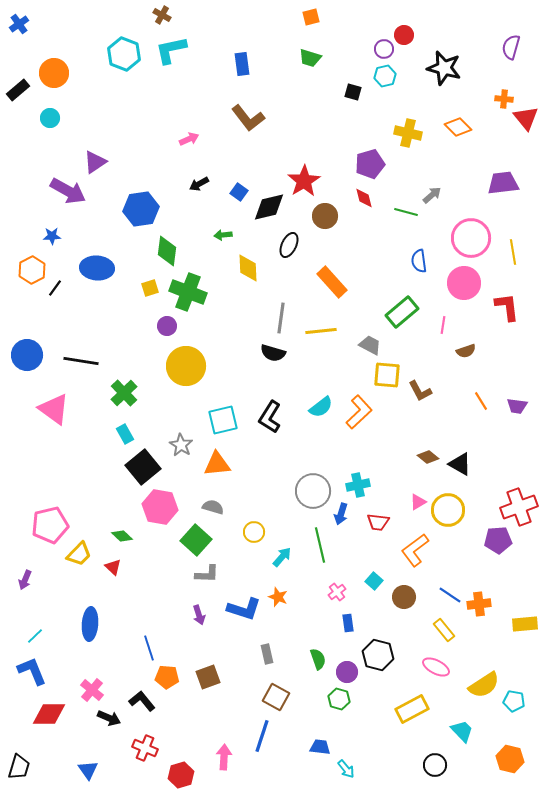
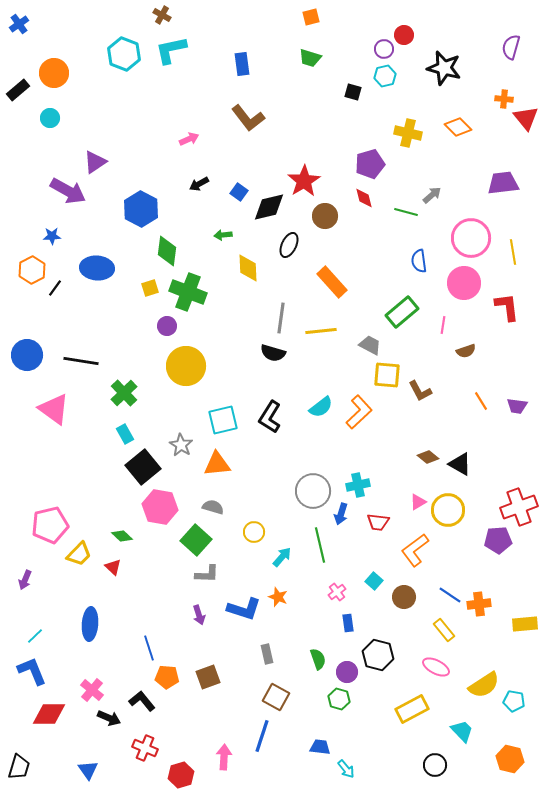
blue hexagon at (141, 209): rotated 24 degrees counterclockwise
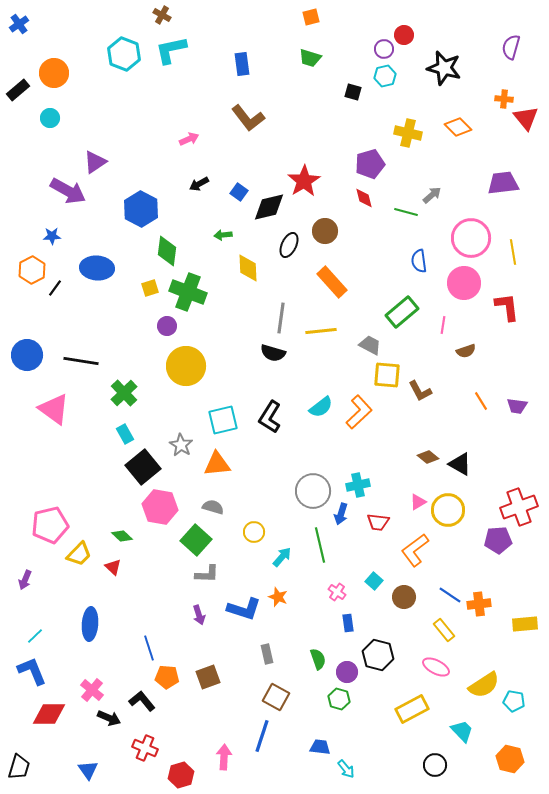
brown circle at (325, 216): moved 15 px down
pink cross at (337, 592): rotated 18 degrees counterclockwise
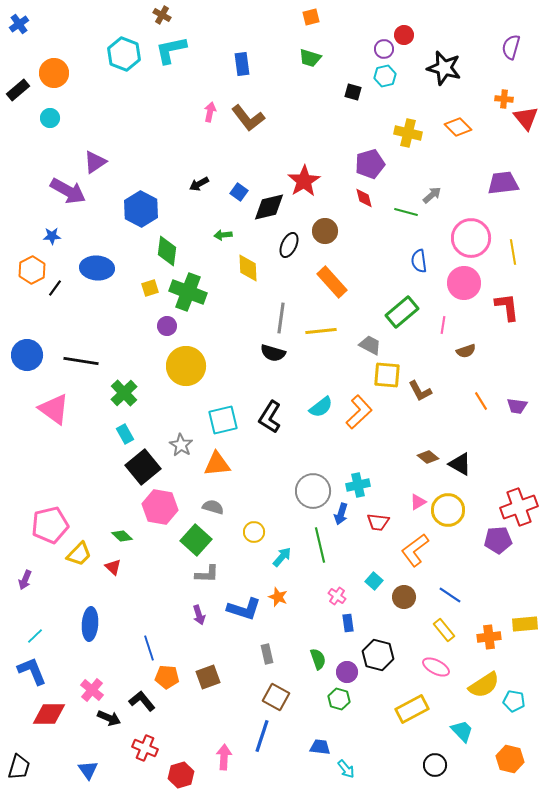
pink arrow at (189, 139): moved 21 px right, 27 px up; rotated 54 degrees counterclockwise
pink cross at (337, 592): moved 4 px down
orange cross at (479, 604): moved 10 px right, 33 px down
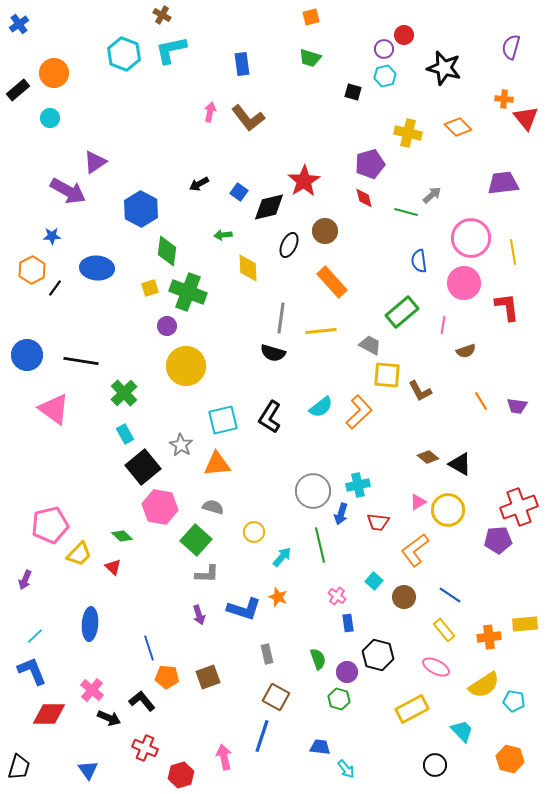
pink arrow at (224, 757): rotated 15 degrees counterclockwise
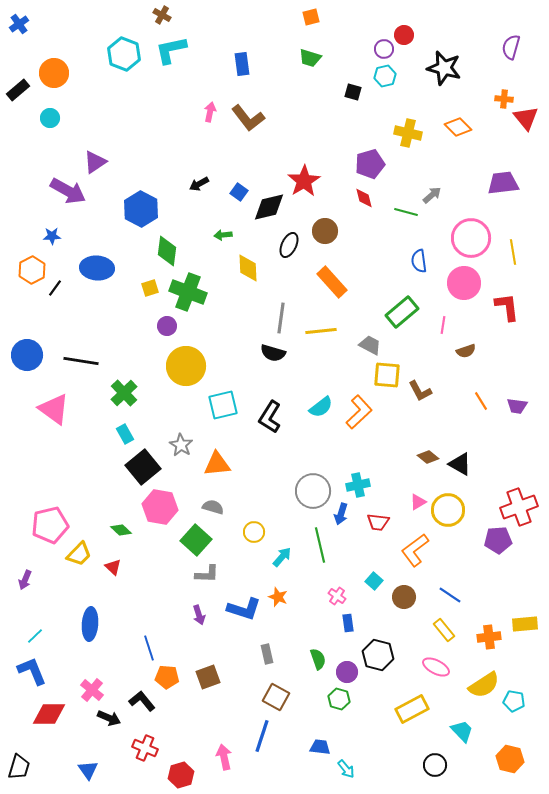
cyan square at (223, 420): moved 15 px up
green diamond at (122, 536): moved 1 px left, 6 px up
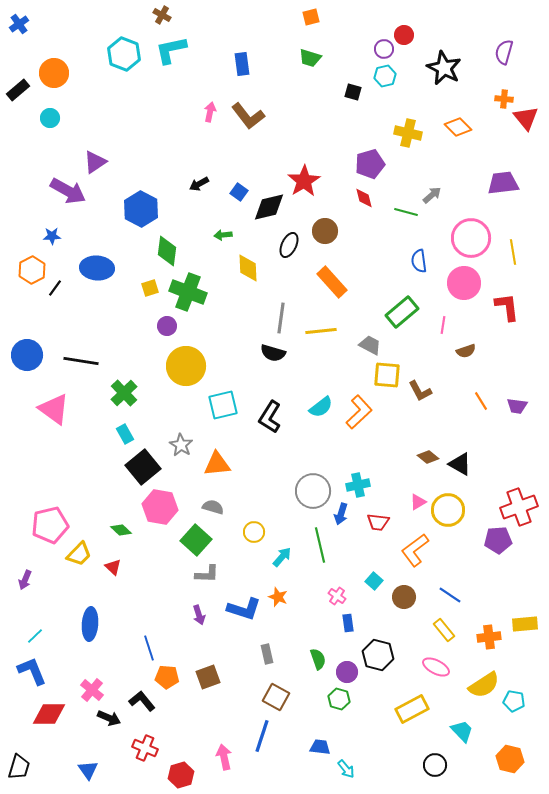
purple semicircle at (511, 47): moved 7 px left, 5 px down
black star at (444, 68): rotated 12 degrees clockwise
brown L-shape at (248, 118): moved 2 px up
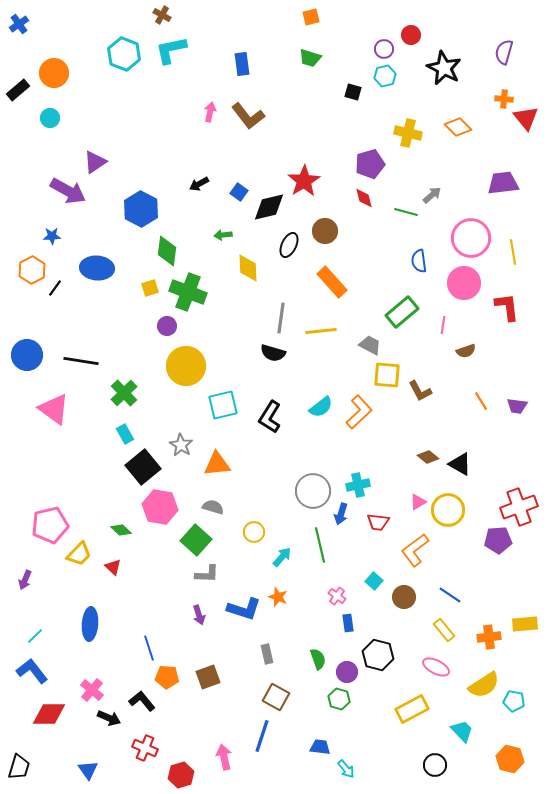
red circle at (404, 35): moved 7 px right
blue L-shape at (32, 671): rotated 16 degrees counterclockwise
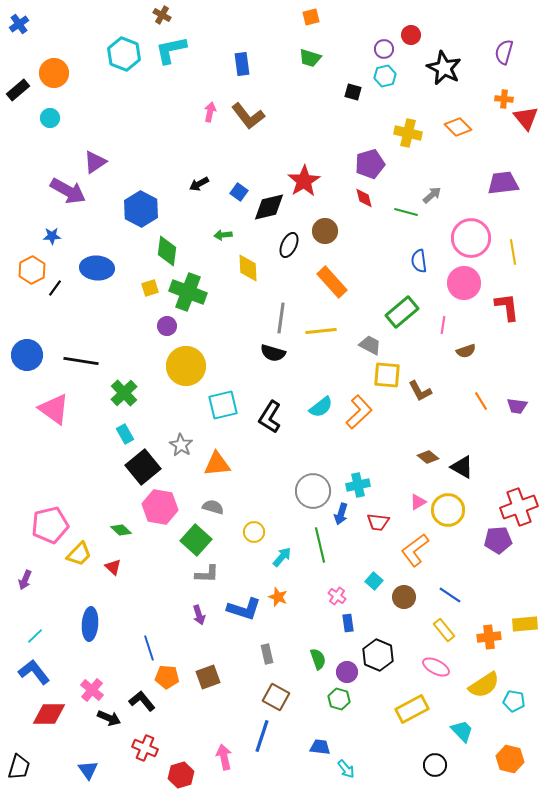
black triangle at (460, 464): moved 2 px right, 3 px down
black hexagon at (378, 655): rotated 8 degrees clockwise
blue L-shape at (32, 671): moved 2 px right, 1 px down
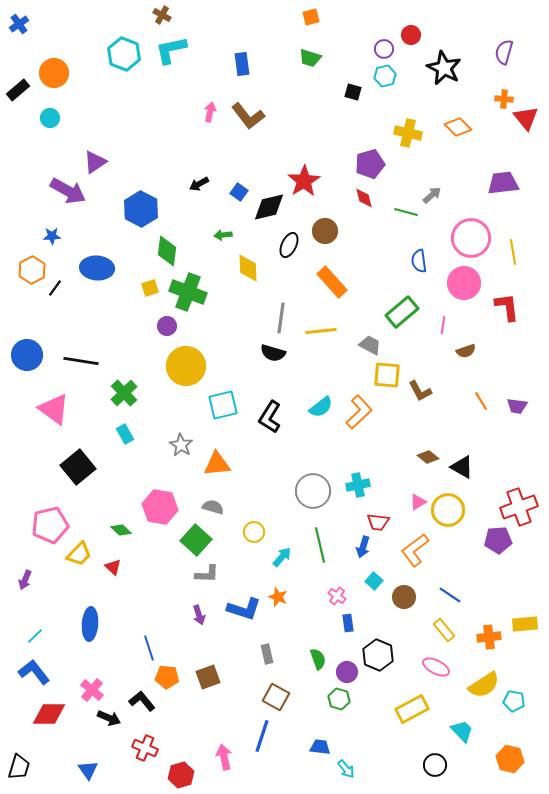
black square at (143, 467): moved 65 px left
blue arrow at (341, 514): moved 22 px right, 33 px down
